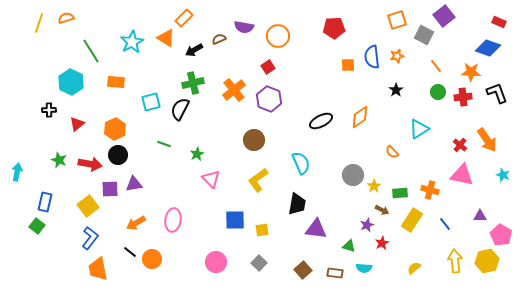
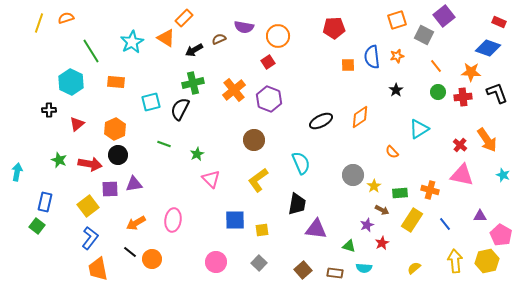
red square at (268, 67): moved 5 px up
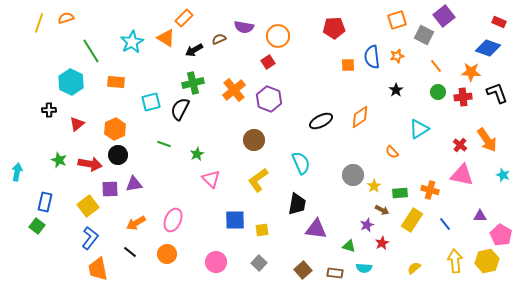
pink ellipse at (173, 220): rotated 15 degrees clockwise
orange circle at (152, 259): moved 15 px right, 5 px up
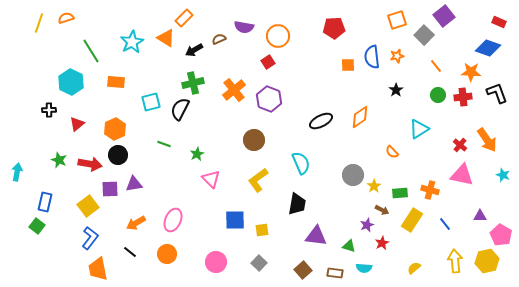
gray square at (424, 35): rotated 18 degrees clockwise
green circle at (438, 92): moved 3 px down
purple triangle at (316, 229): moved 7 px down
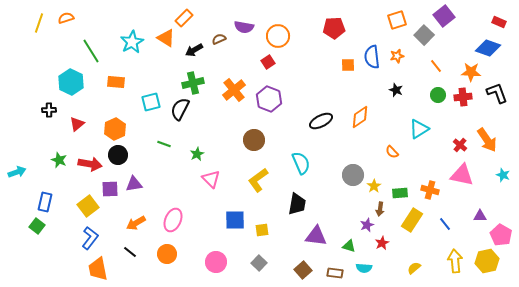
black star at (396, 90): rotated 16 degrees counterclockwise
cyan arrow at (17, 172): rotated 60 degrees clockwise
brown arrow at (382, 210): moved 2 px left, 1 px up; rotated 72 degrees clockwise
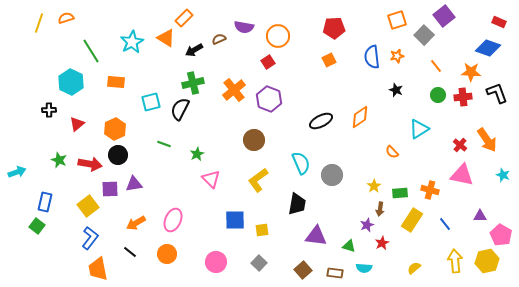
orange square at (348, 65): moved 19 px left, 5 px up; rotated 24 degrees counterclockwise
gray circle at (353, 175): moved 21 px left
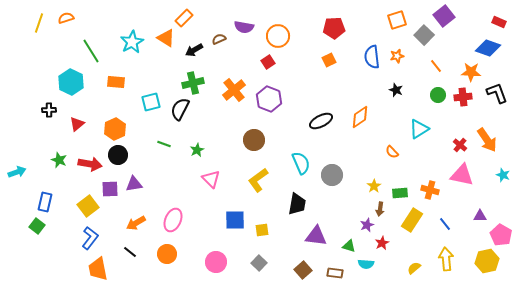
green star at (197, 154): moved 4 px up
yellow arrow at (455, 261): moved 9 px left, 2 px up
cyan semicircle at (364, 268): moved 2 px right, 4 px up
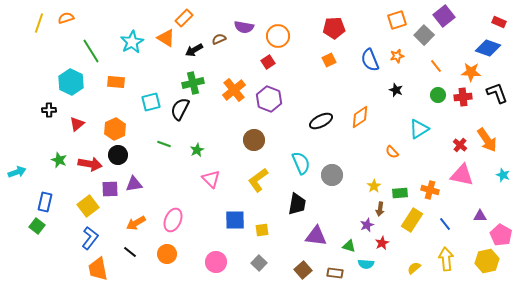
blue semicircle at (372, 57): moved 2 px left, 3 px down; rotated 15 degrees counterclockwise
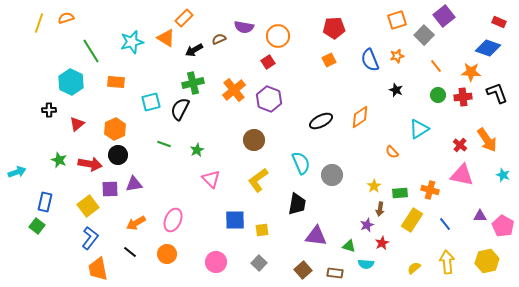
cyan star at (132, 42): rotated 15 degrees clockwise
pink pentagon at (501, 235): moved 2 px right, 9 px up
yellow arrow at (446, 259): moved 1 px right, 3 px down
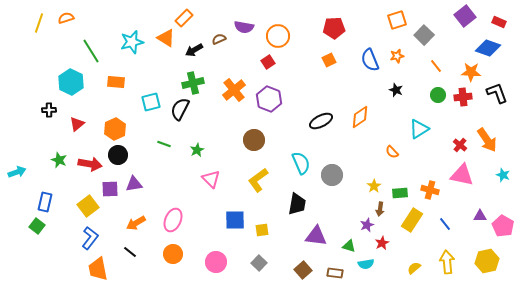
purple square at (444, 16): moved 21 px right
orange circle at (167, 254): moved 6 px right
cyan semicircle at (366, 264): rotated 14 degrees counterclockwise
